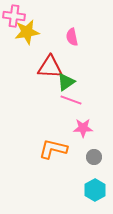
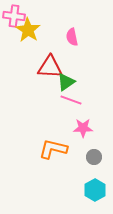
yellow star: moved 1 px right, 2 px up; rotated 30 degrees counterclockwise
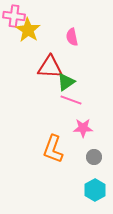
orange L-shape: rotated 84 degrees counterclockwise
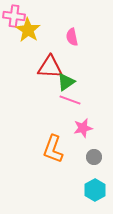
pink line: moved 1 px left
pink star: rotated 12 degrees counterclockwise
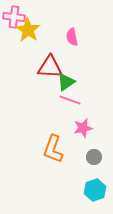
pink cross: moved 1 px down
cyan hexagon: rotated 10 degrees clockwise
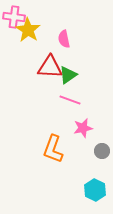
pink semicircle: moved 8 px left, 2 px down
green triangle: moved 2 px right, 7 px up
gray circle: moved 8 px right, 6 px up
cyan hexagon: rotated 15 degrees counterclockwise
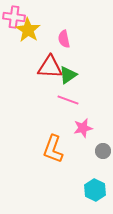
pink line: moved 2 px left
gray circle: moved 1 px right
